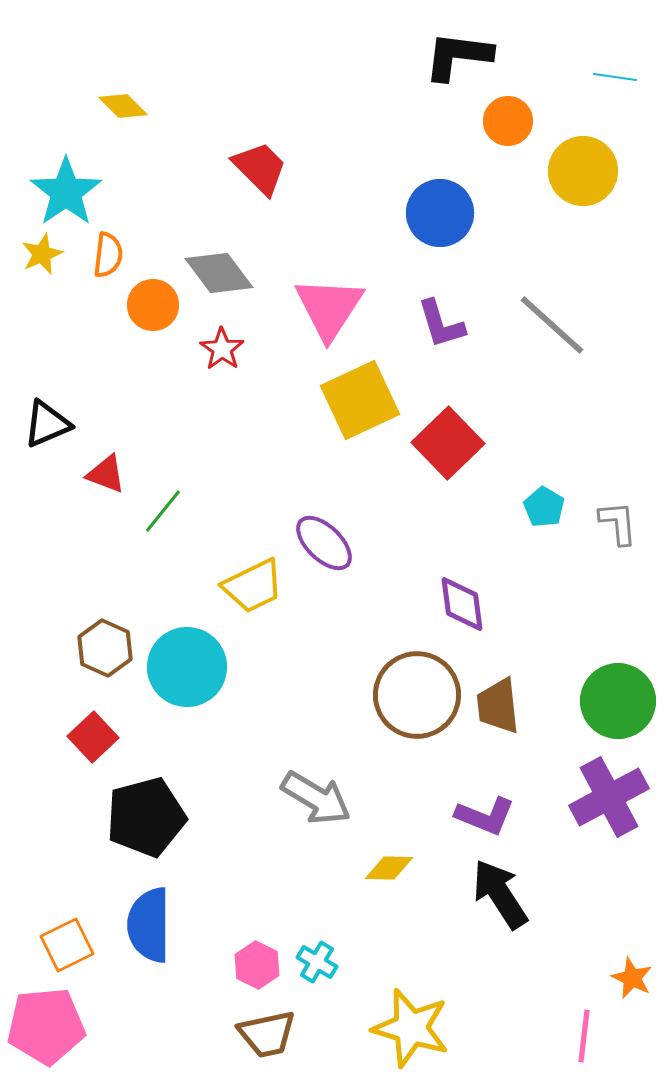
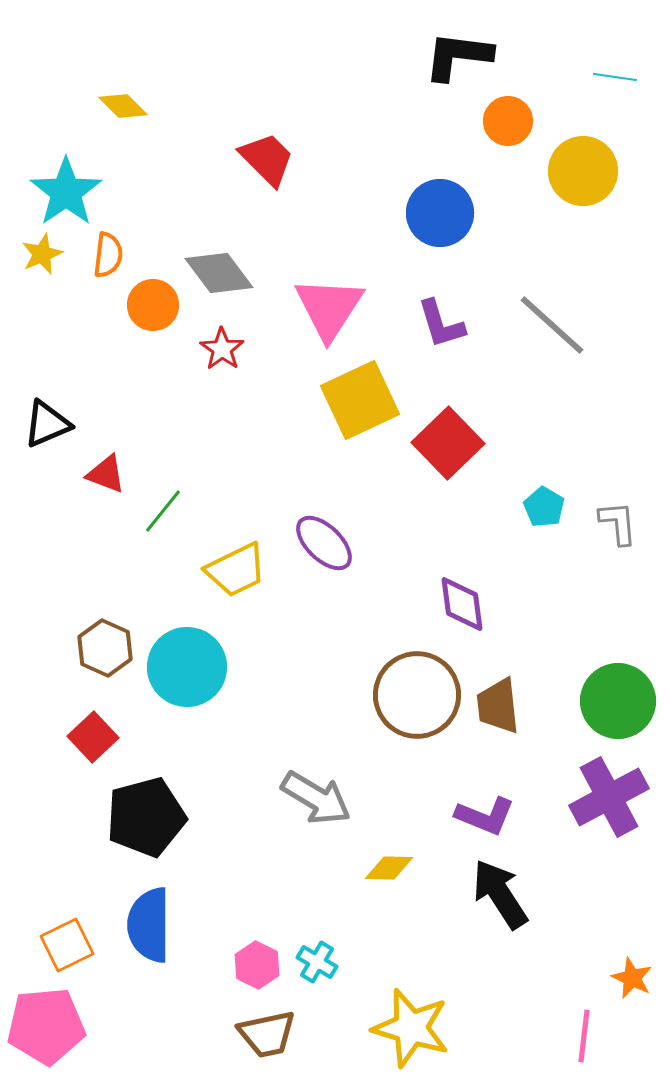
red trapezoid at (260, 168): moved 7 px right, 9 px up
yellow trapezoid at (253, 586): moved 17 px left, 16 px up
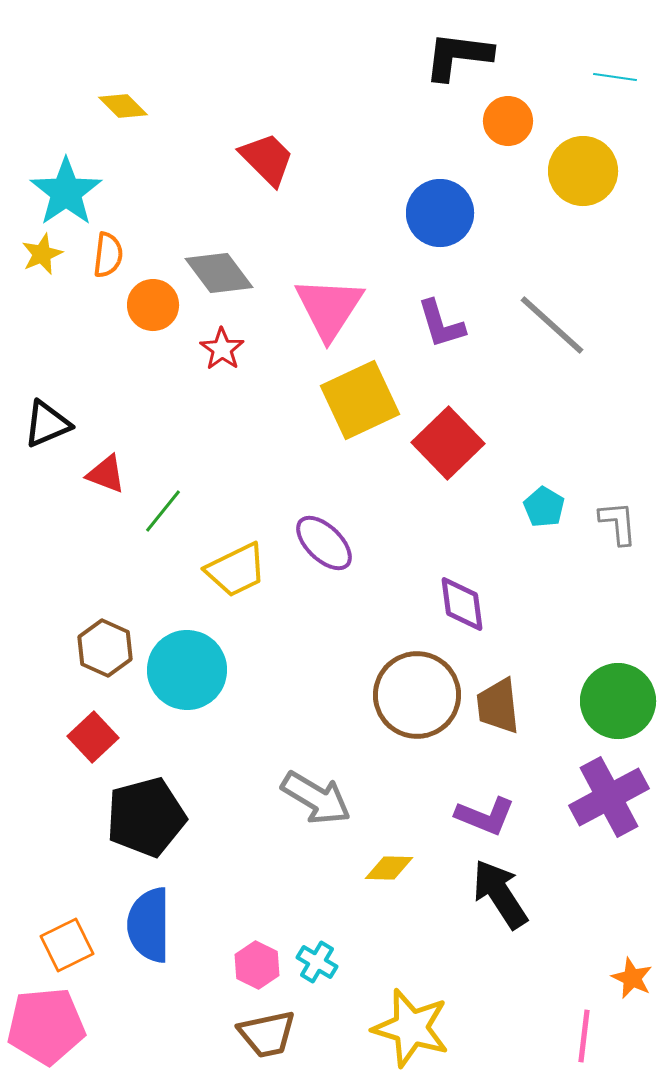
cyan circle at (187, 667): moved 3 px down
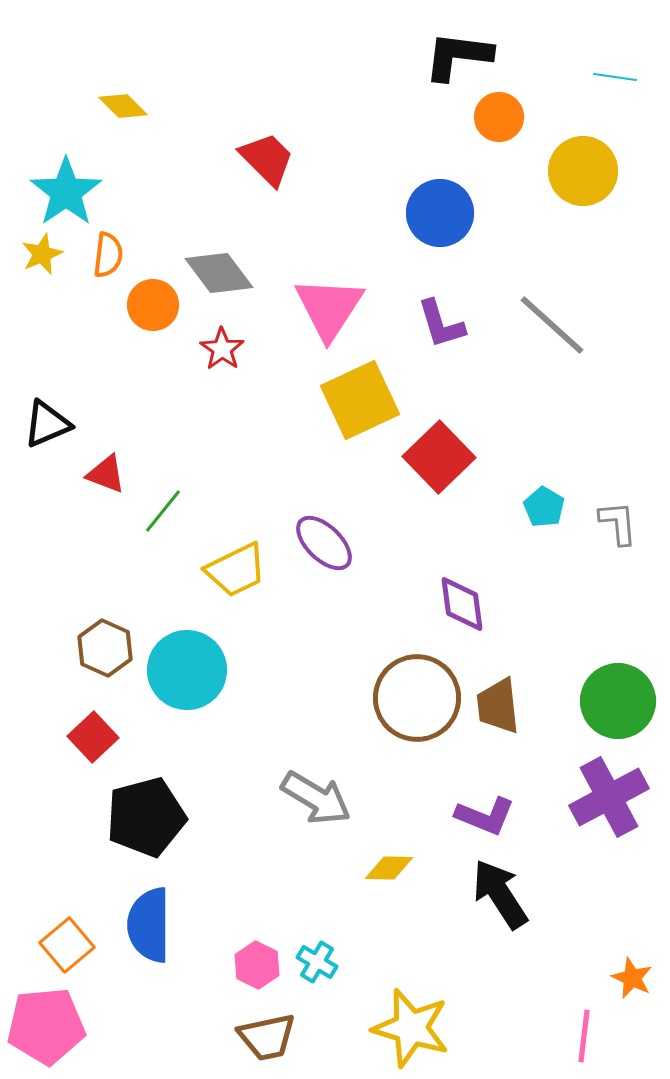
orange circle at (508, 121): moved 9 px left, 4 px up
red square at (448, 443): moved 9 px left, 14 px down
brown circle at (417, 695): moved 3 px down
orange square at (67, 945): rotated 14 degrees counterclockwise
brown trapezoid at (267, 1034): moved 3 px down
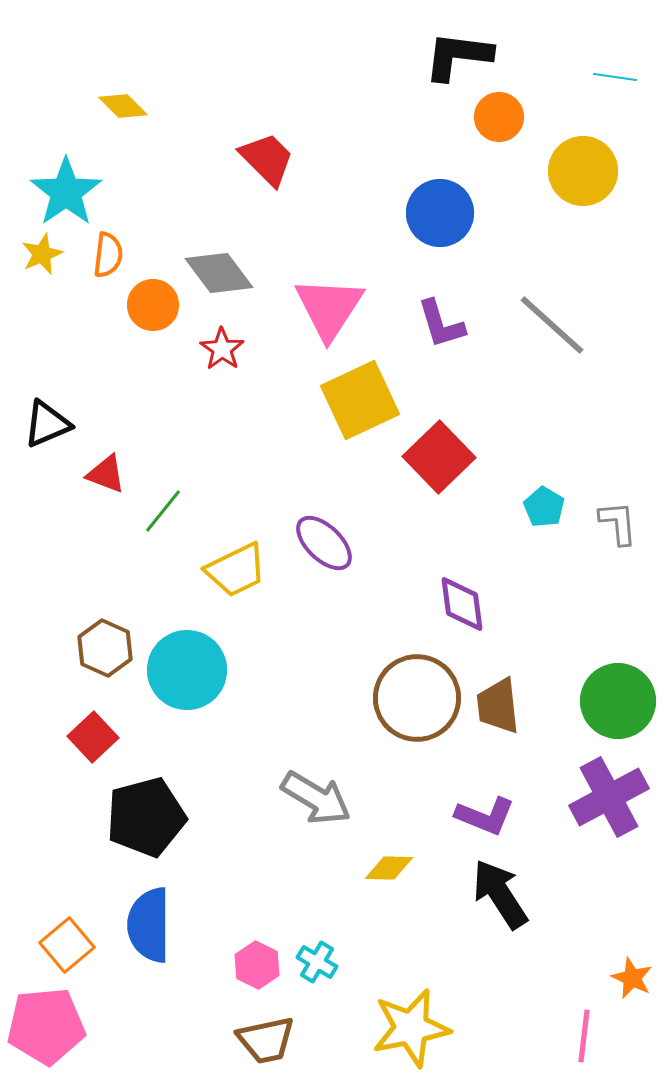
yellow star at (411, 1028): rotated 28 degrees counterclockwise
brown trapezoid at (267, 1037): moved 1 px left, 3 px down
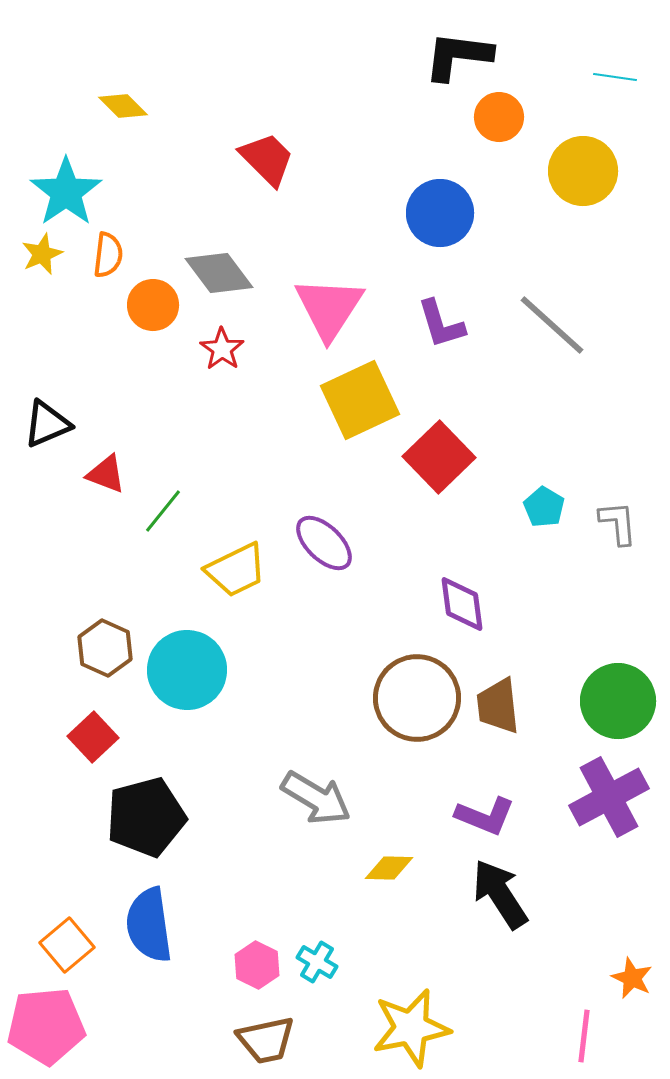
blue semicircle at (149, 925): rotated 8 degrees counterclockwise
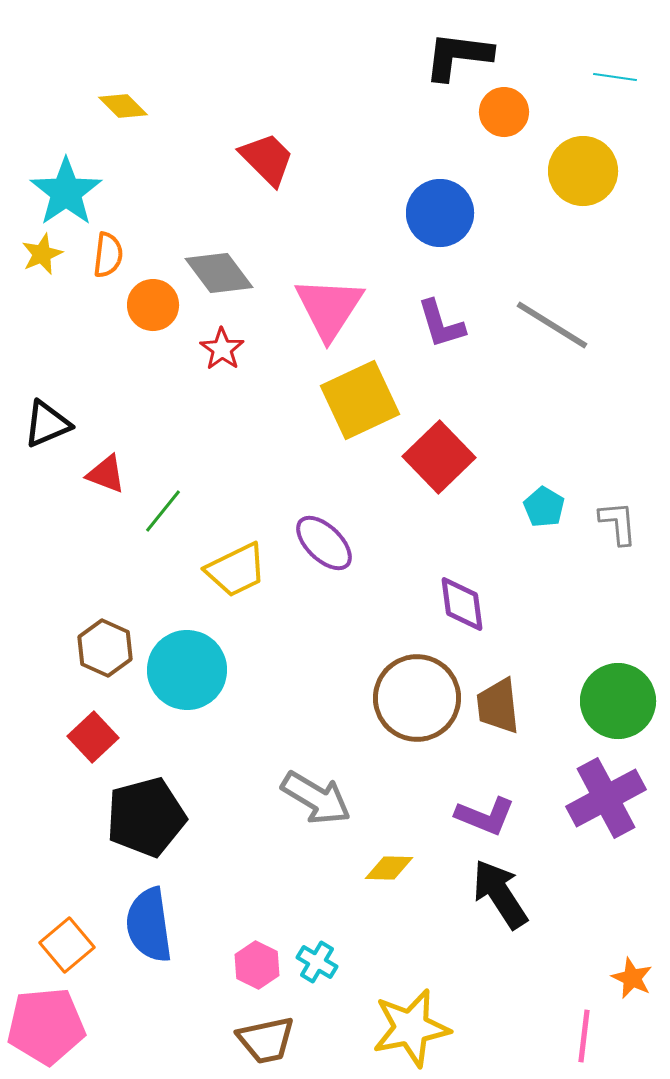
orange circle at (499, 117): moved 5 px right, 5 px up
gray line at (552, 325): rotated 10 degrees counterclockwise
purple cross at (609, 797): moved 3 px left, 1 px down
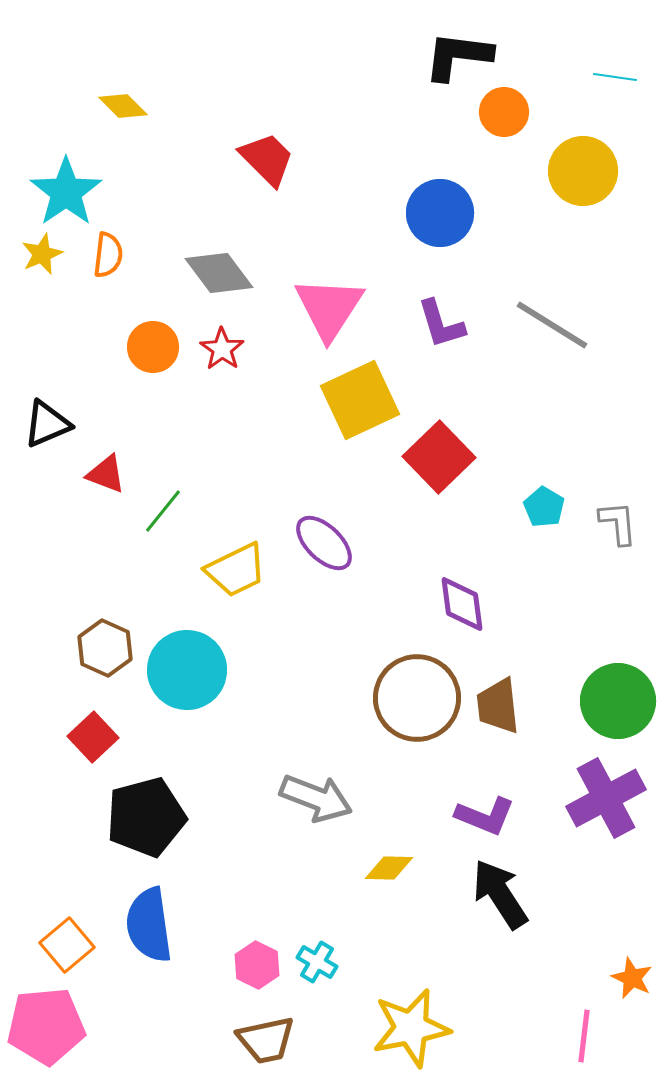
orange circle at (153, 305): moved 42 px down
gray arrow at (316, 798): rotated 10 degrees counterclockwise
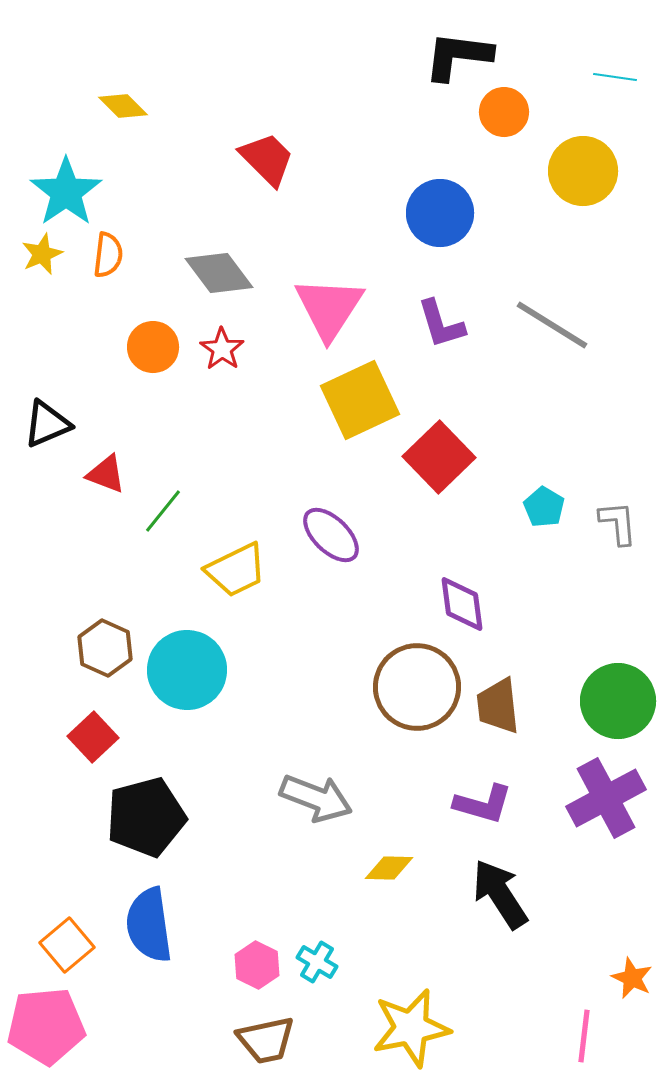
purple ellipse at (324, 543): moved 7 px right, 8 px up
brown circle at (417, 698): moved 11 px up
purple L-shape at (485, 816): moved 2 px left, 12 px up; rotated 6 degrees counterclockwise
